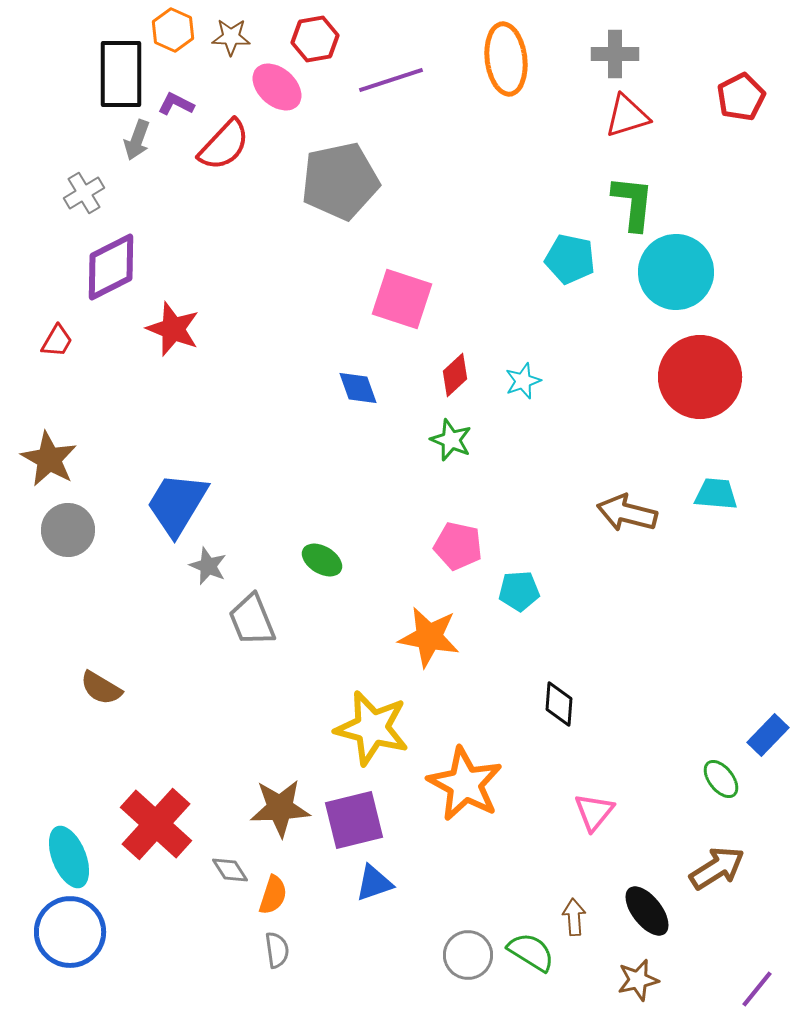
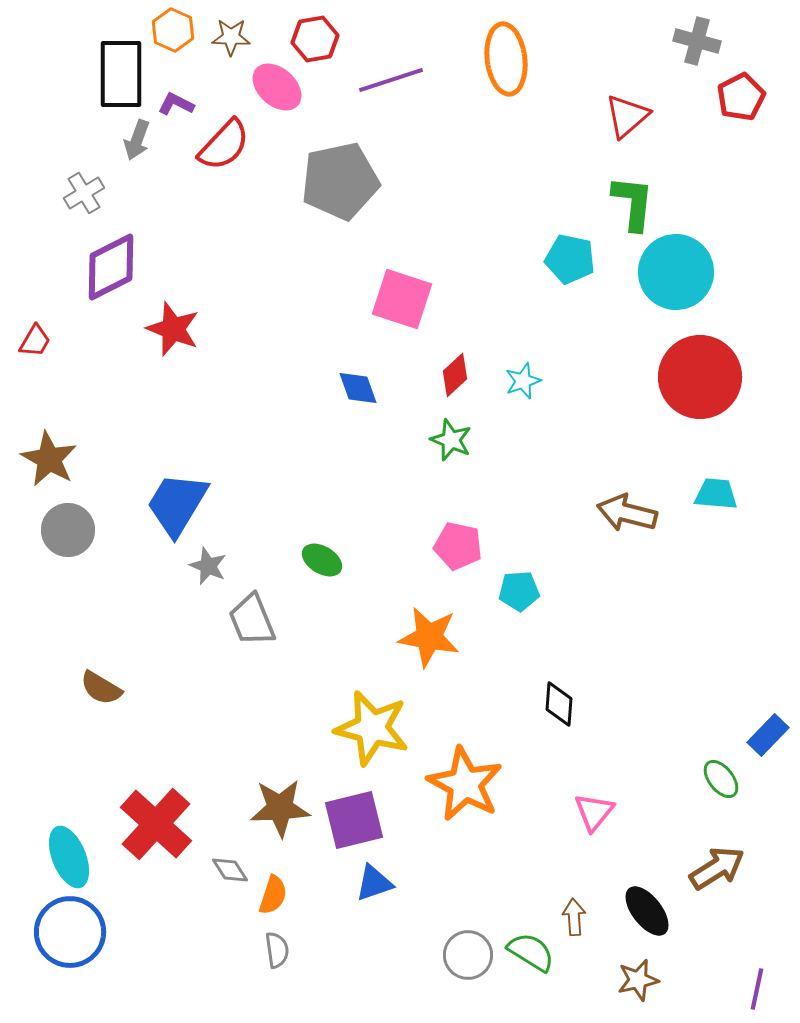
gray cross at (615, 54): moved 82 px right, 13 px up; rotated 15 degrees clockwise
red triangle at (627, 116): rotated 24 degrees counterclockwise
red trapezoid at (57, 341): moved 22 px left
purple line at (757, 989): rotated 27 degrees counterclockwise
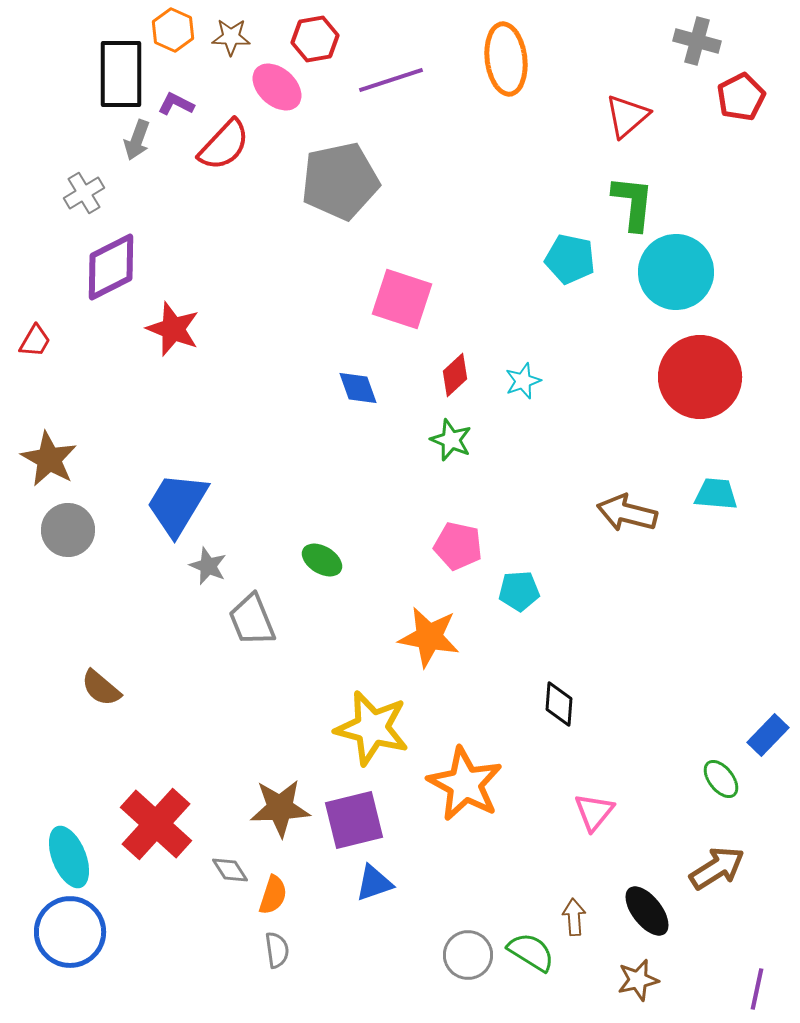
brown semicircle at (101, 688): rotated 9 degrees clockwise
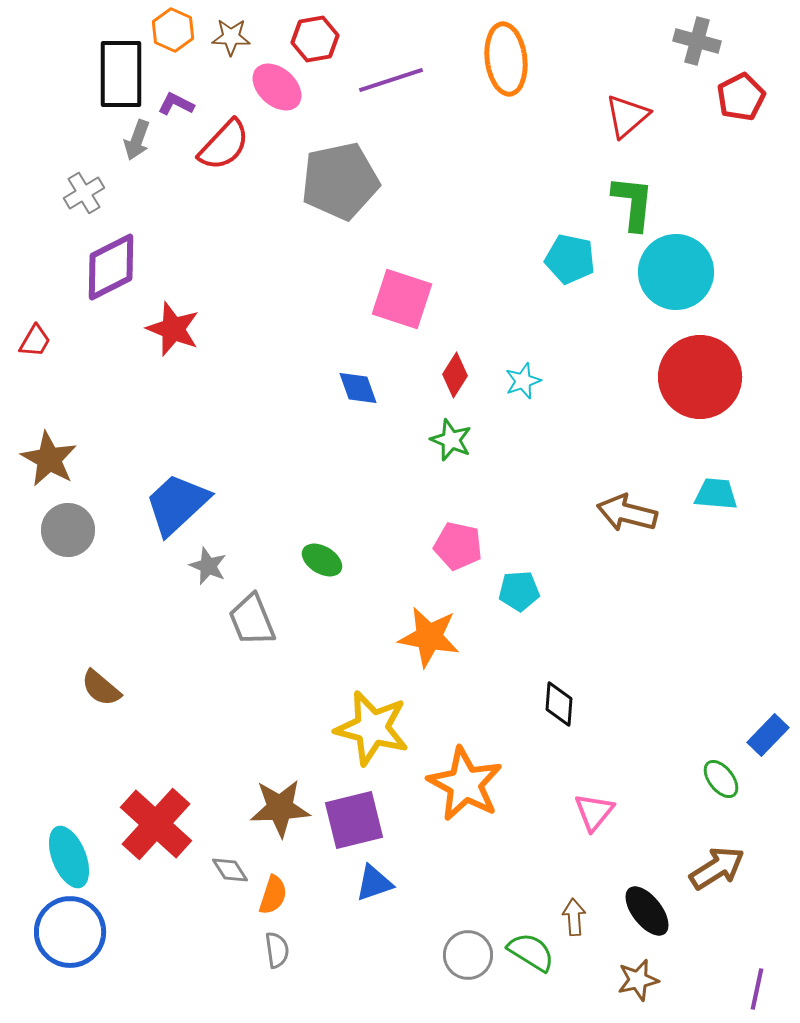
red diamond at (455, 375): rotated 15 degrees counterclockwise
blue trapezoid at (177, 504): rotated 16 degrees clockwise
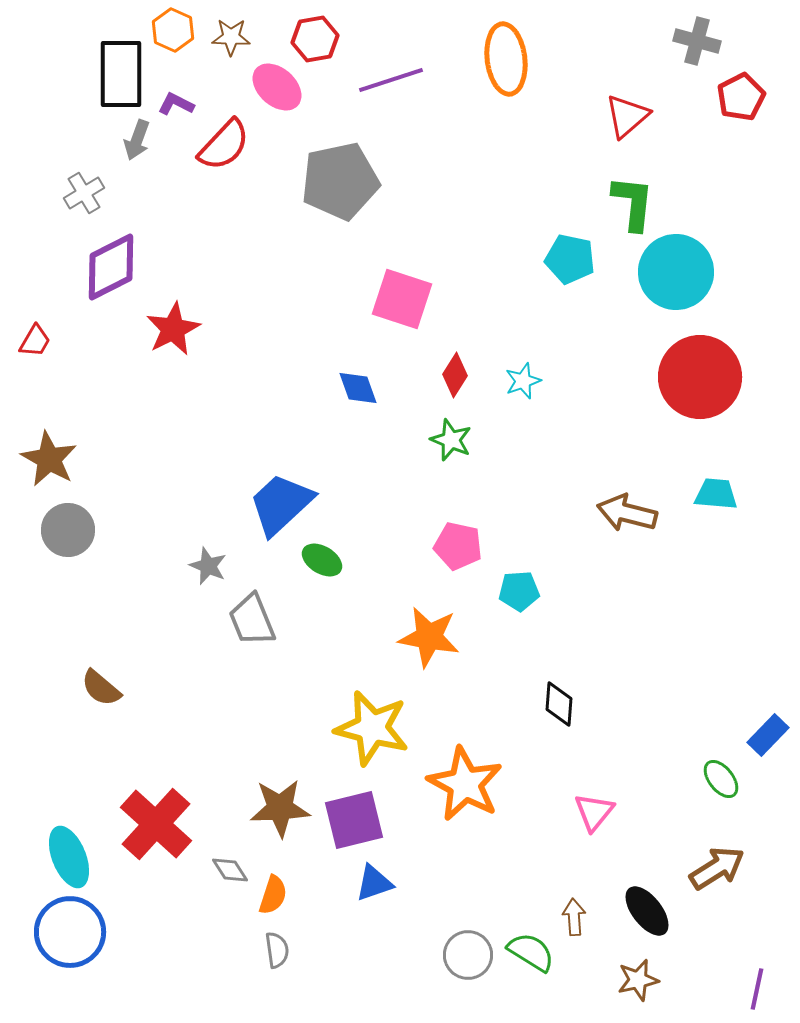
red star at (173, 329): rotated 24 degrees clockwise
blue trapezoid at (177, 504): moved 104 px right
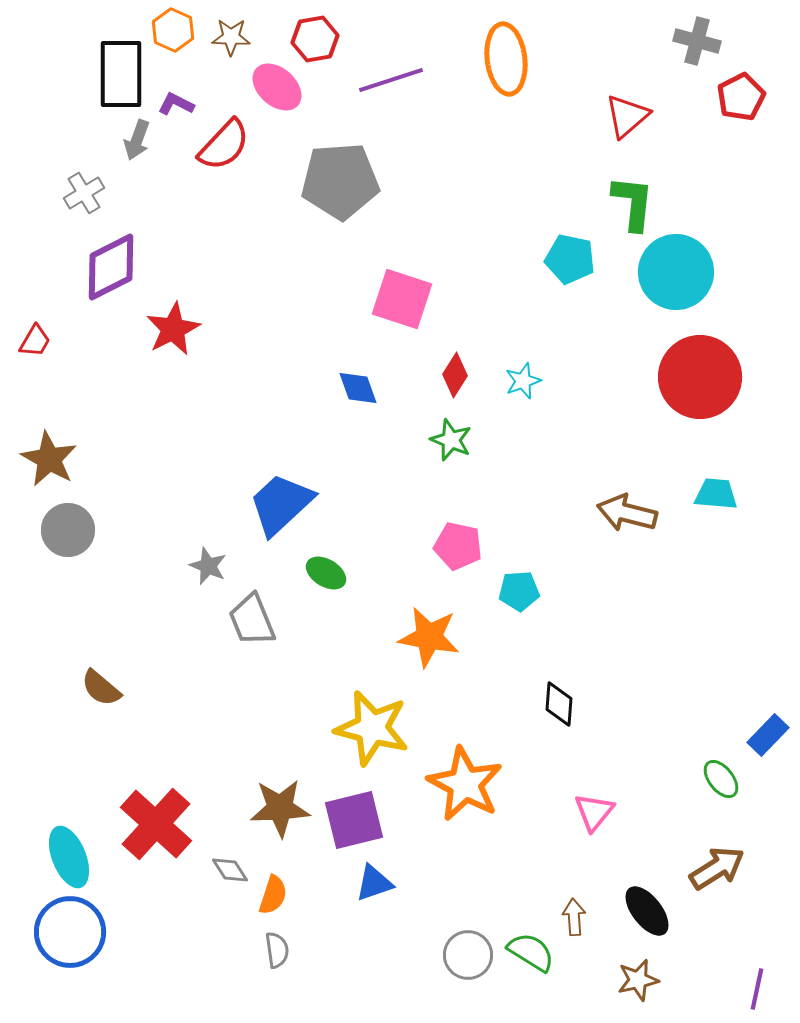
gray pentagon at (340, 181): rotated 8 degrees clockwise
green ellipse at (322, 560): moved 4 px right, 13 px down
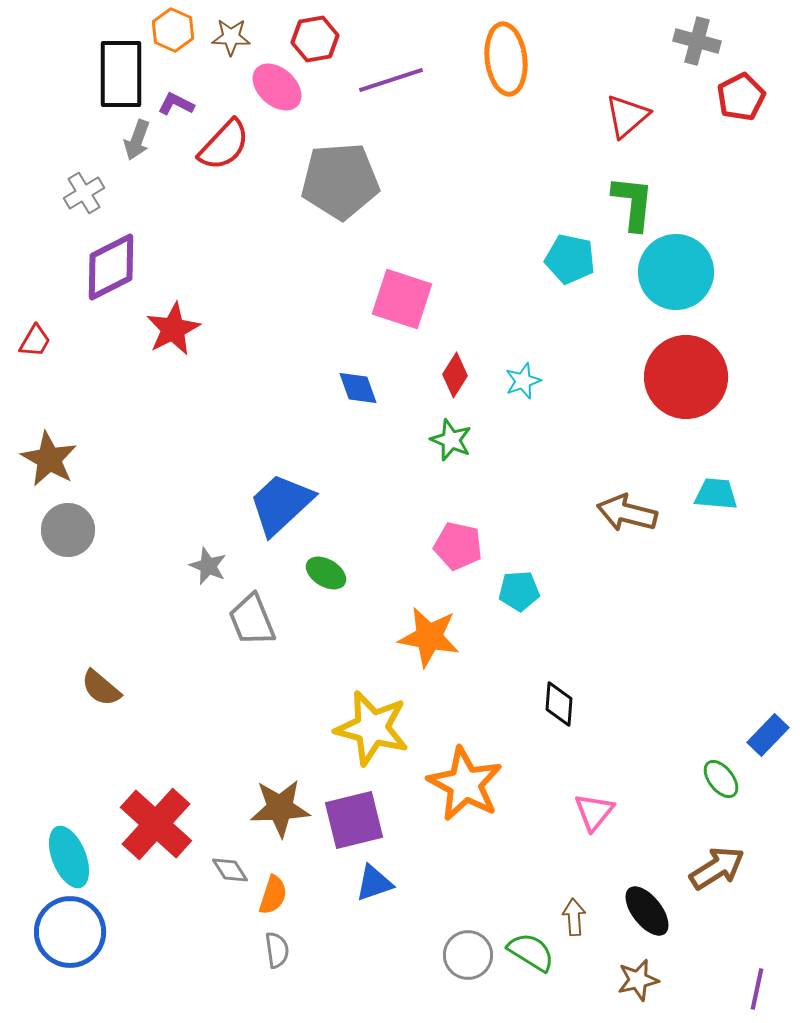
red circle at (700, 377): moved 14 px left
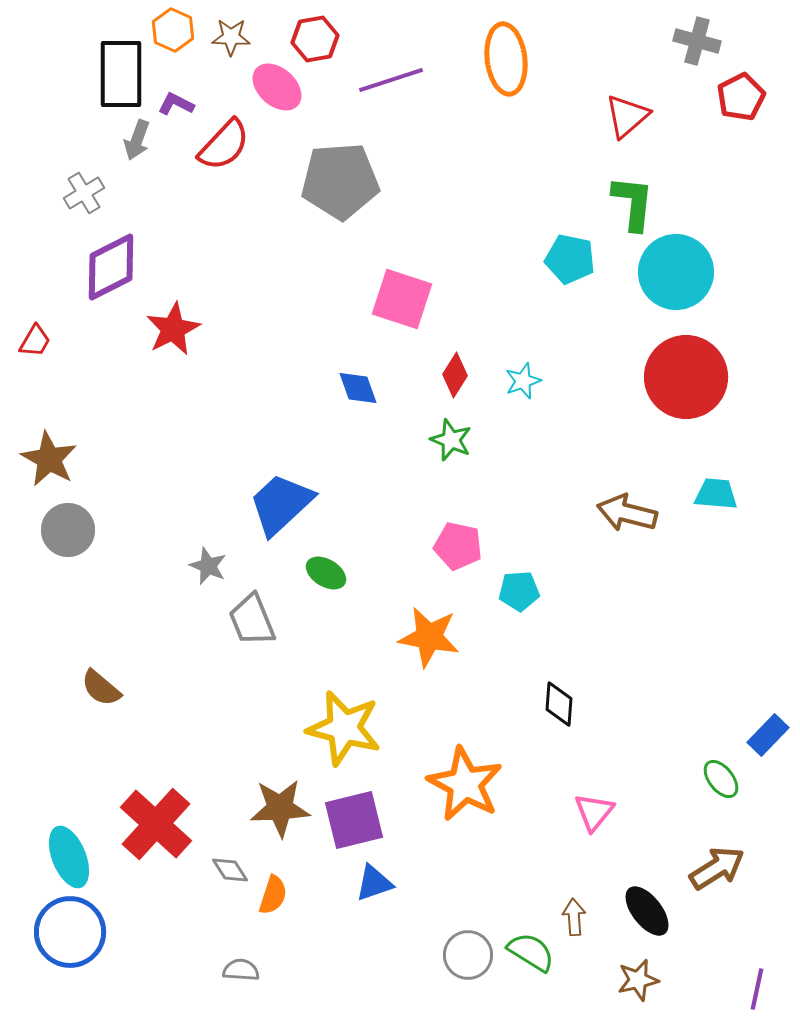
yellow star at (372, 728): moved 28 px left
gray semicircle at (277, 950): moved 36 px left, 20 px down; rotated 78 degrees counterclockwise
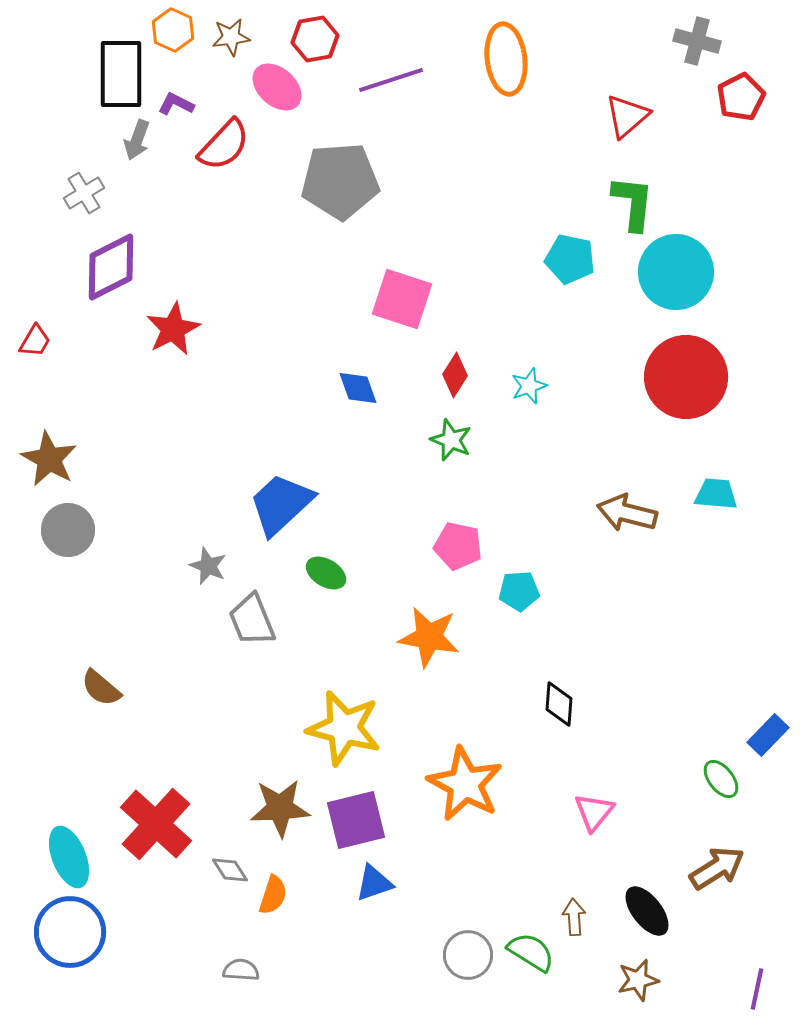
brown star at (231, 37): rotated 9 degrees counterclockwise
cyan star at (523, 381): moved 6 px right, 5 px down
purple square at (354, 820): moved 2 px right
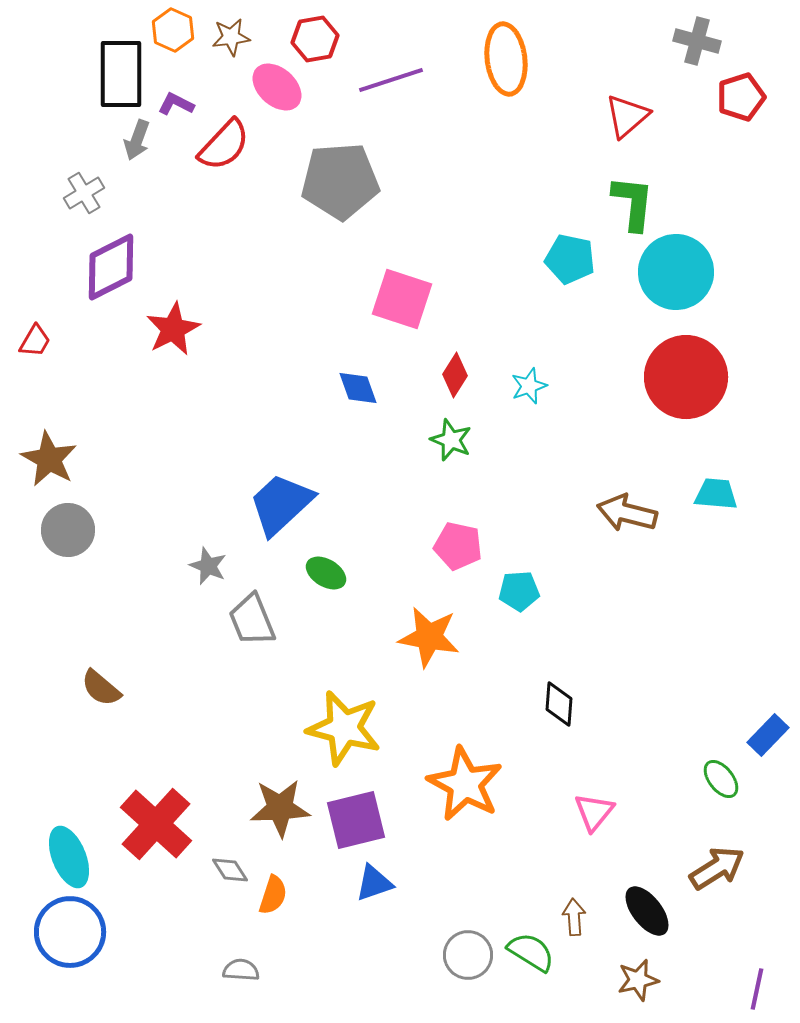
red pentagon at (741, 97): rotated 9 degrees clockwise
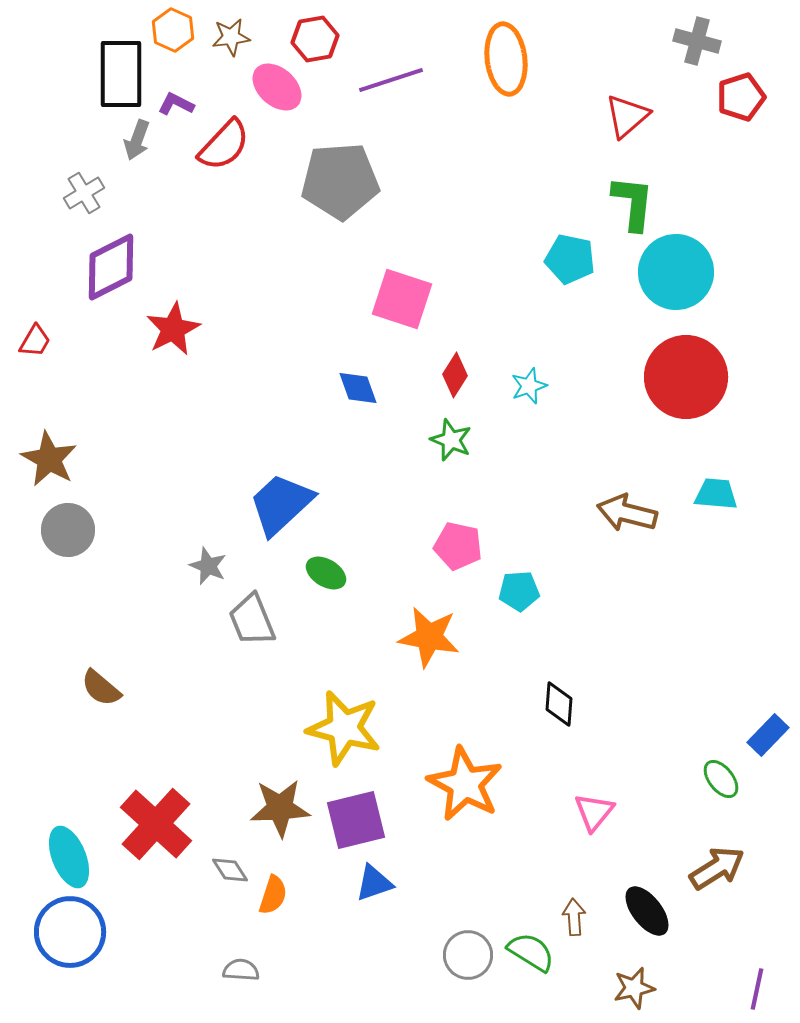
brown star at (638, 980): moved 4 px left, 8 px down
